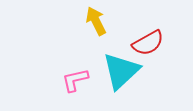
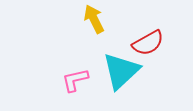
yellow arrow: moved 2 px left, 2 px up
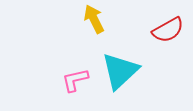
red semicircle: moved 20 px right, 13 px up
cyan triangle: moved 1 px left
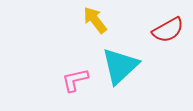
yellow arrow: moved 1 px right, 1 px down; rotated 12 degrees counterclockwise
cyan triangle: moved 5 px up
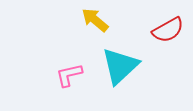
yellow arrow: rotated 12 degrees counterclockwise
pink L-shape: moved 6 px left, 5 px up
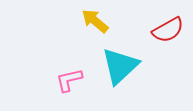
yellow arrow: moved 1 px down
pink L-shape: moved 5 px down
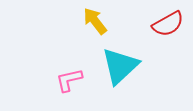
yellow arrow: rotated 12 degrees clockwise
red semicircle: moved 6 px up
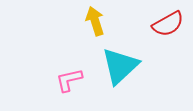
yellow arrow: rotated 20 degrees clockwise
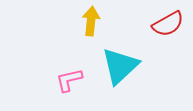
yellow arrow: moved 4 px left; rotated 24 degrees clockwise
